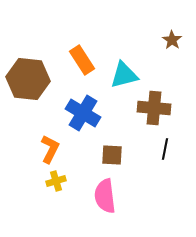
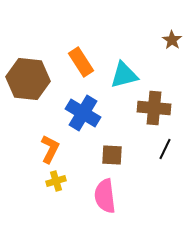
orange rectangle: moved 1 px left, 2 px down
black line: rotated 15 degrees clockwise
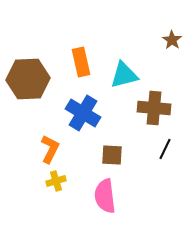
orange rectangle: rotated 20 degrees clockwise
brown hexagon: rotated 9 degrees counterclockwise
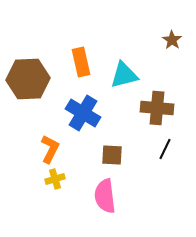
brown cross: moved 3 px right
yellow cross: moved 1 px left, 2 px up
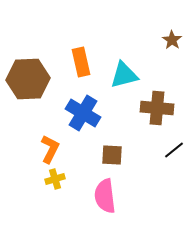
black line: moved 9 px right, 1 px down; rotated 25 degrees clockwise
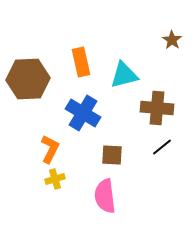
black line: moved 12 px left, 3 px up
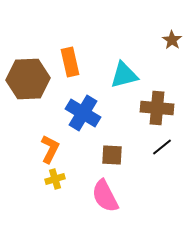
orange rectangle: moved 11 px left
pink semicircle: rotated 20 degrees counterclockwise
